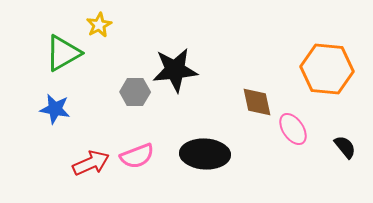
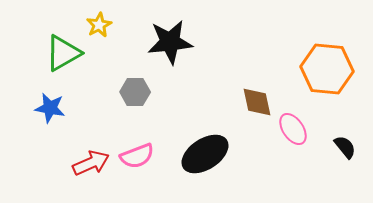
black star: moved 5 px left, 28 px up
blue star: moved 5 px left, 1 px up
black ellipse: rotated 36 degrees counterclockwise
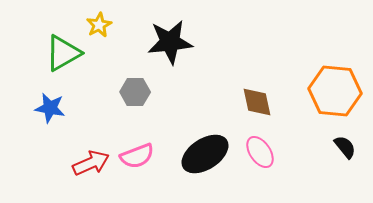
orange hexagon: moved 8 px right, 22 px down
pink ellipse: moved 33 px left, 23 px down
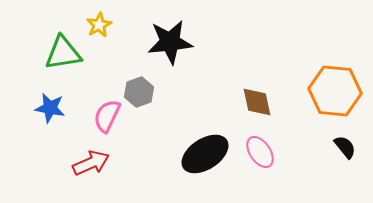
green triangle: rotated 21 degrees clockwise
gray hexagon: moved 4 px right; rotated 20 degrees counterclockwise
pink semicircle: moved 30 px left, 40 px up; rotated 136 degrees clockwise
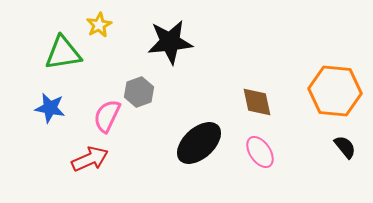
black ellipse: moved 6 px left, 11 px up; rotated 9 degrees counterclockwise
red arrow: moved 1 px left, 4 px up
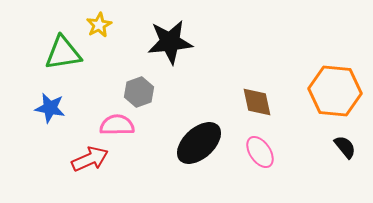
pink semicircle: moved 10 px right, 9 px down; rotated 64 degrees clockwise
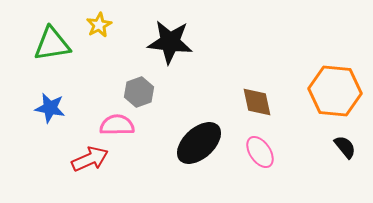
black star: rotated 12 degrees clockwise
green triangle: moved 11 px left, 9 px up
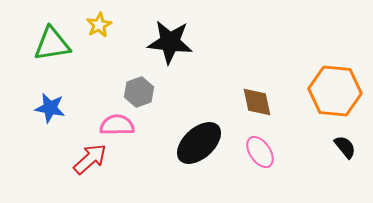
red arrow: rotated 18 degrees counterclockwise
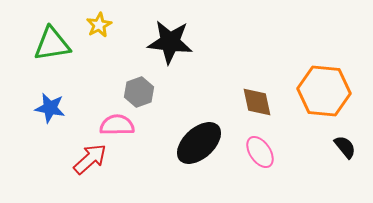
orange hexagon: moved 11 px left
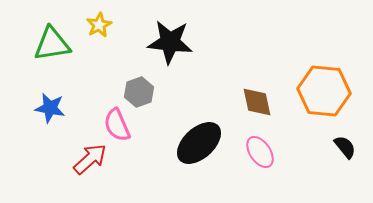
pink semicircle: rotated 112 degrees counterclockwise
